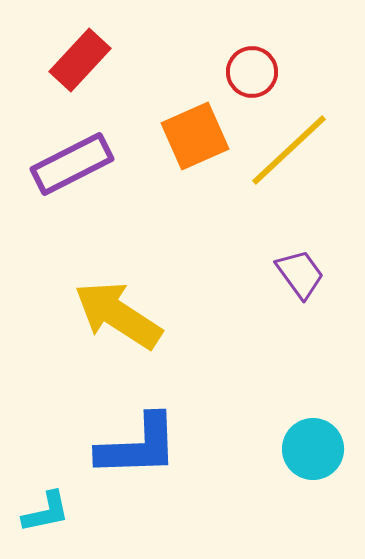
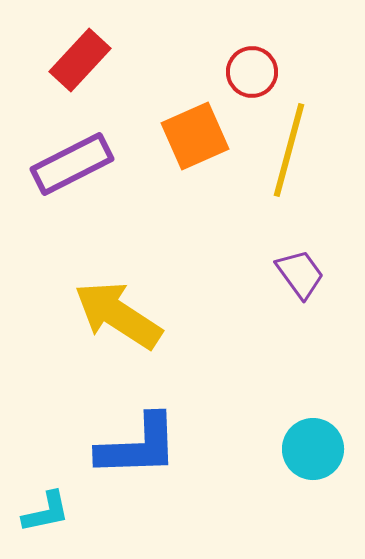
yellow line: rotated 32 degrees counterclockwise
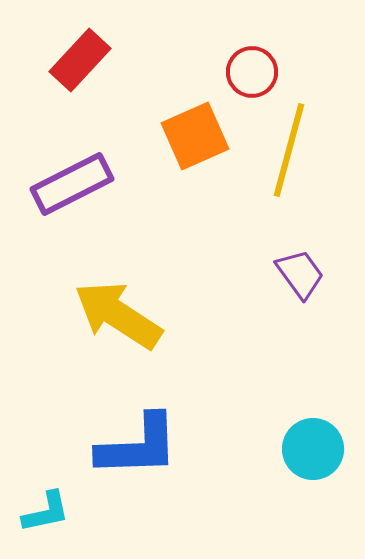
purple rectangle: moved 20 px down
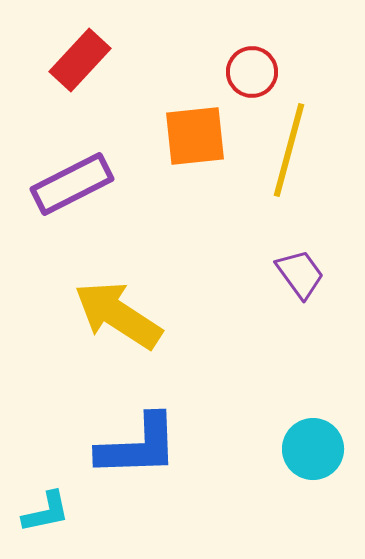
orange square: rotated 18 degrees clockwise
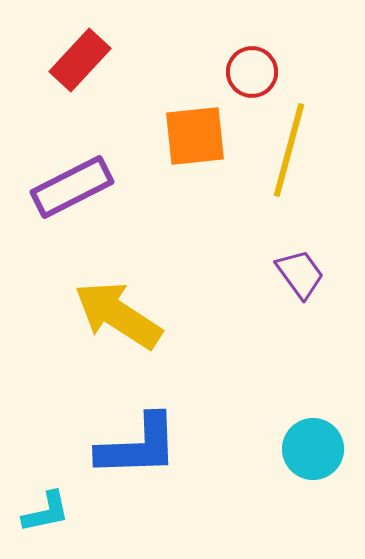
purple rectangle: moved 3 px down
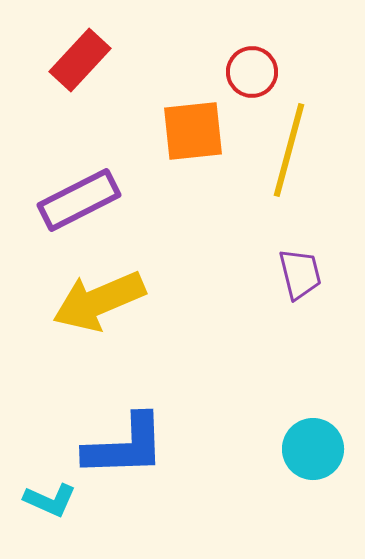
orange square: moved 2 px left, 5 px up
purple rectangle: moved 7 px right, 13 px down
purple trapezoid: rotated 22 degrees clockwise
yellow arrow: moved 19 px left, 14 px up; rotated 56 degrees counterclockwise
blue L-shape: moved 13 px left
cyan L-shape: moved 4 px right, 12 px up; rotated 36 degrees clockwise
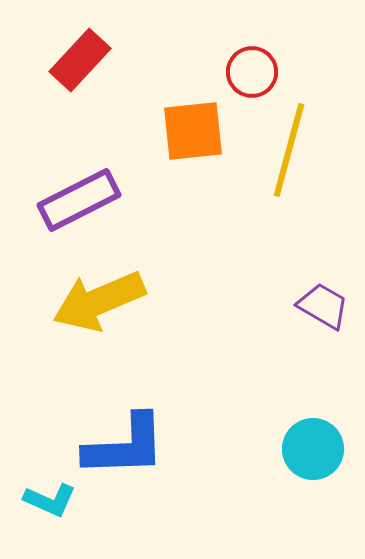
purple trapezoid: moved 23 px right, 32 px down; rotated 46 degrees counterclockwise
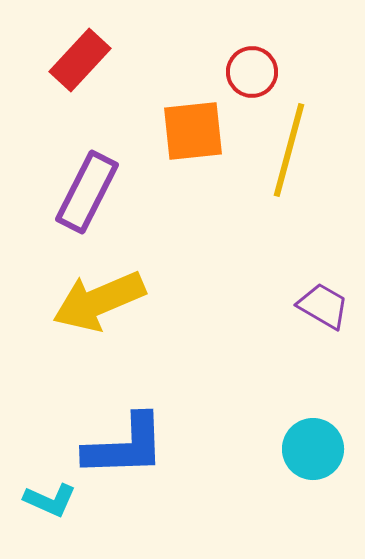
purple rectangle: moved 8 px right, 8 px up; rotated 36 degrees counterclockwise
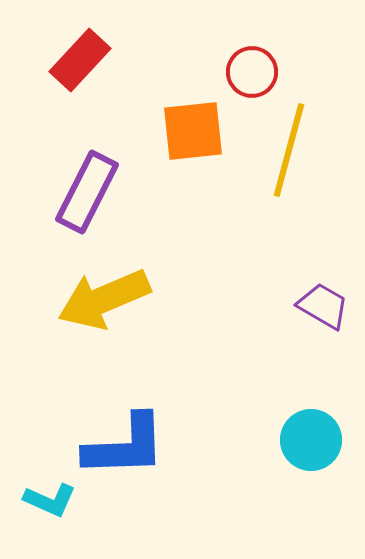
yellow arrow: moved 5 px right, 2 px up
cyan circle: moved 2 px left, 9 px up
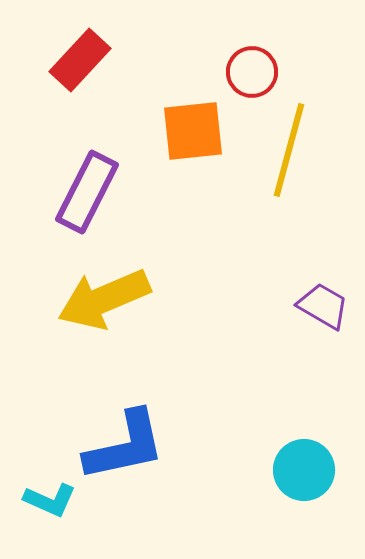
cyan circle: moved 7 px left, 30 px down
blue L-shape: rotated 10 degrees counterclockwise
